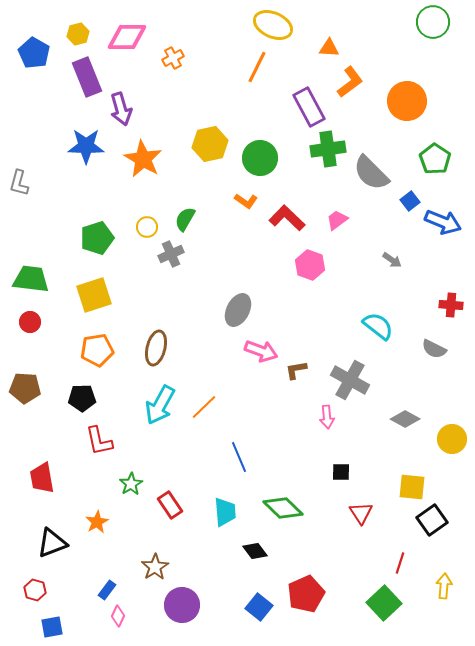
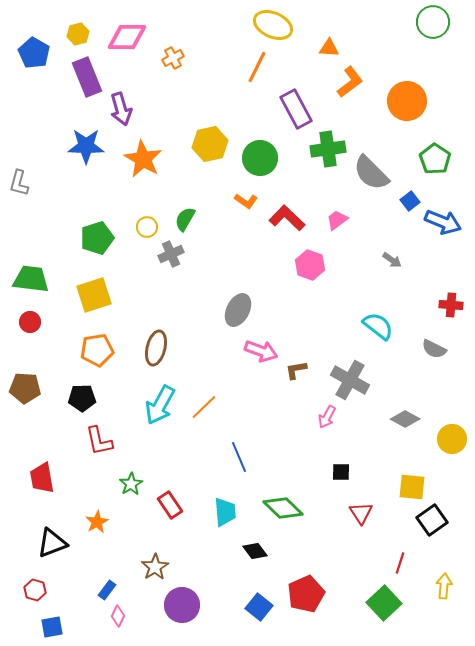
purple rectangle at (309, 107): moved 13 px left, 2 px down
pink arrow at (327, 417): rotated 35 degrees clockwise
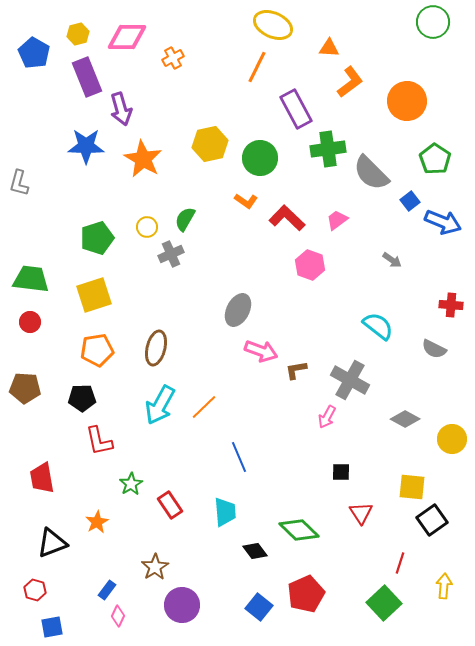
green diamond at (283, 508): moved 16 px right, 22 px down
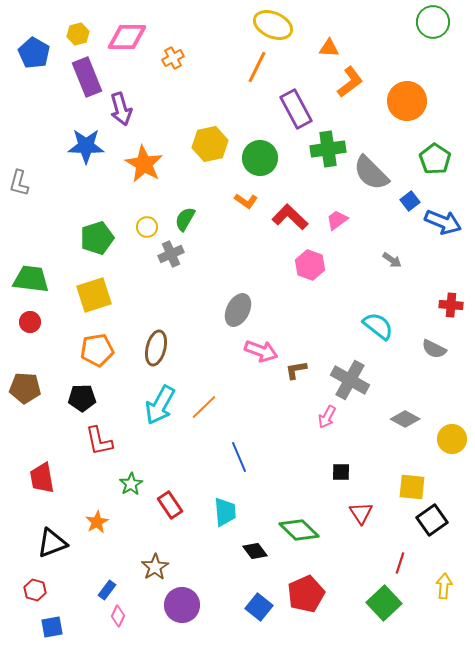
orange star at (143, 159): moved 1 px right, 5 px down
red L-shape at (287, 218): moved 3 px right, 1 px up
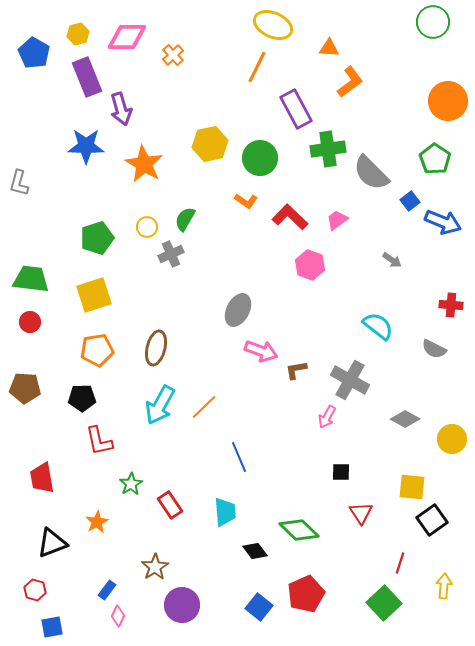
orange cross at (173, 58): moved 3 px up; rotated 15 degrees counterclockwise
orange circle at (407, 101): moved 41 px right
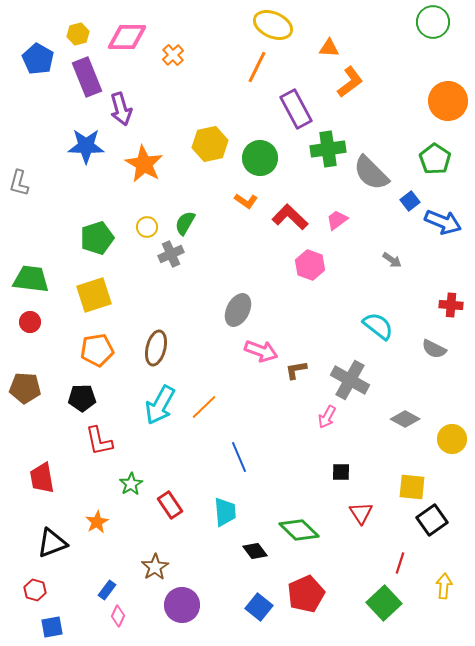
blue pentagon at (34, 53): moved 4 px right, 6 px down
green semicircle at (185, 219): moved 4 px down
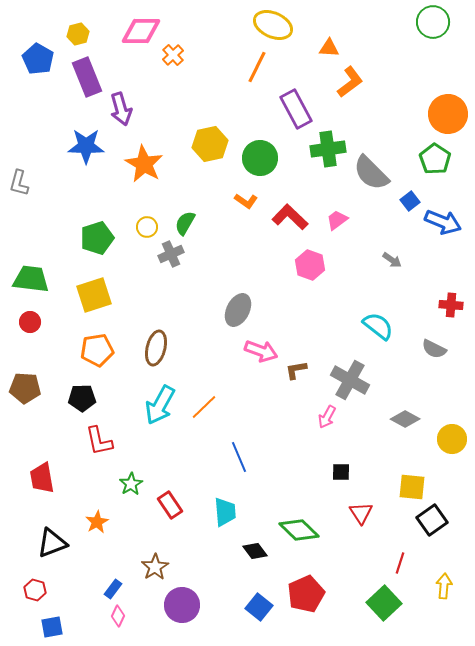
pink diamond at (127, 37): moved 14 px right, 6 px up
orange circle at (448, 101): moved 13 px down
blue rectangle at (107, 590): moved 6 px right, 1 px up
